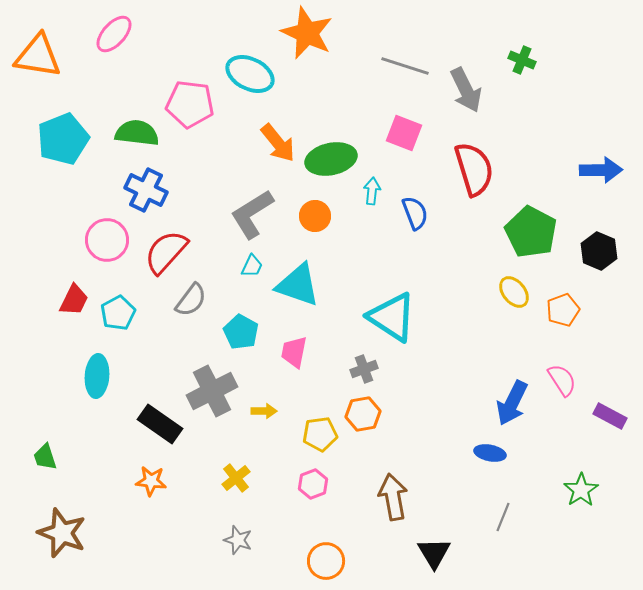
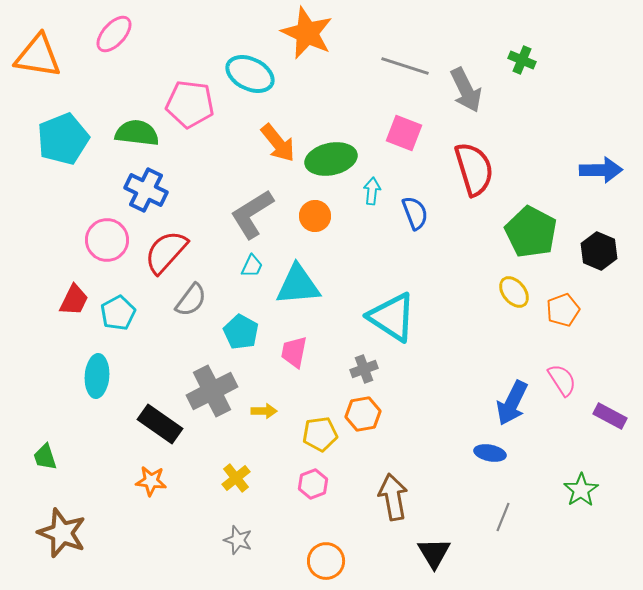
cyan triangle at (298, 285): rotated 24 degrees counterclockwise
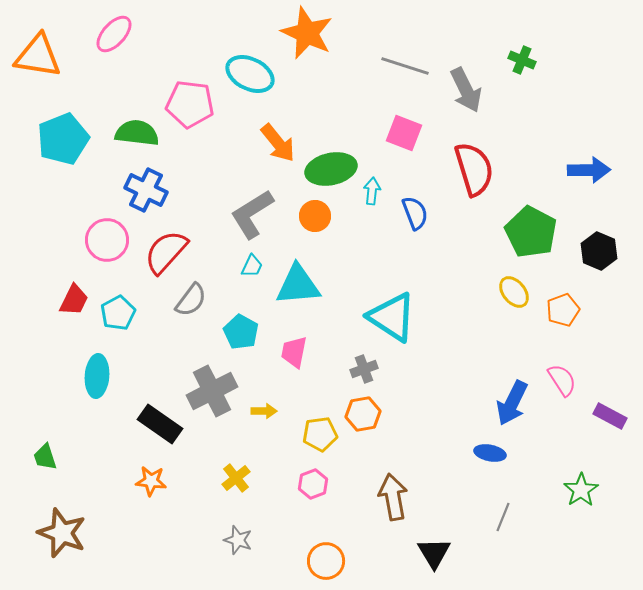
green ellipse at (331, 159): moved 10 px down
blue arrow at (601, 170): moved 12 px left
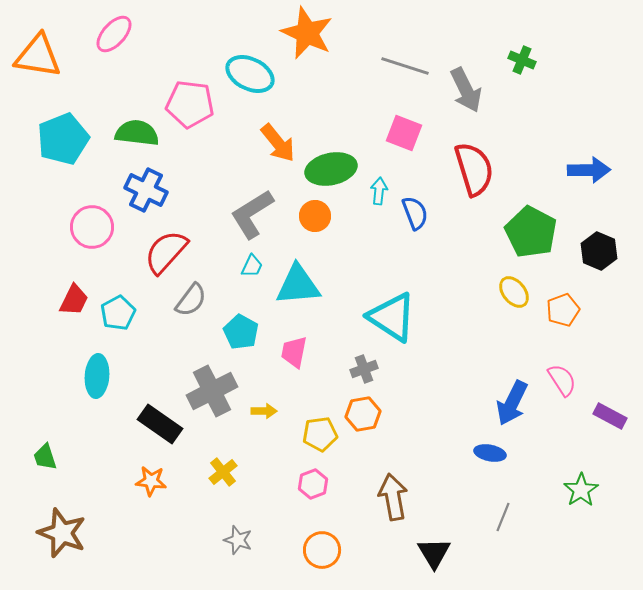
cyan arrow at (372, 191): moved 7 px right
pink circle at (107, 240): moved 15 px left, 13 px up
yellow cross at (236, 478): moved 13 px left, 6 px up
orange circle at (326, 561): moved 4 px left, 11 px up
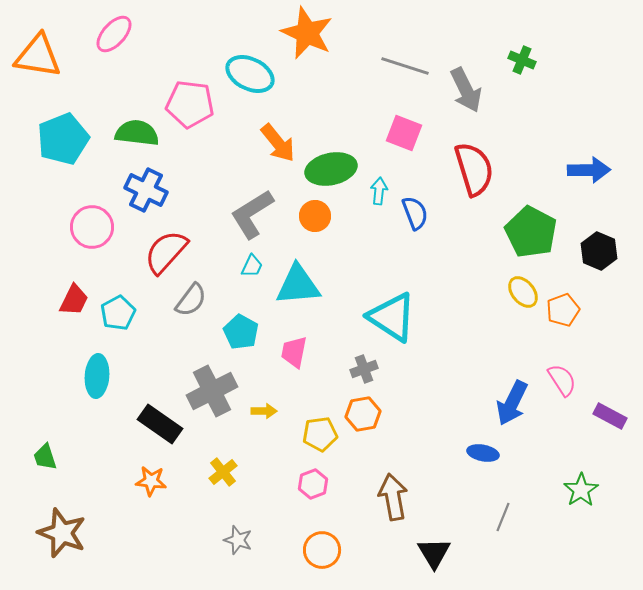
yellow ellipse at (514, 292): moved 9 px right
blue ellipse at (490, 453): moved 7 px left
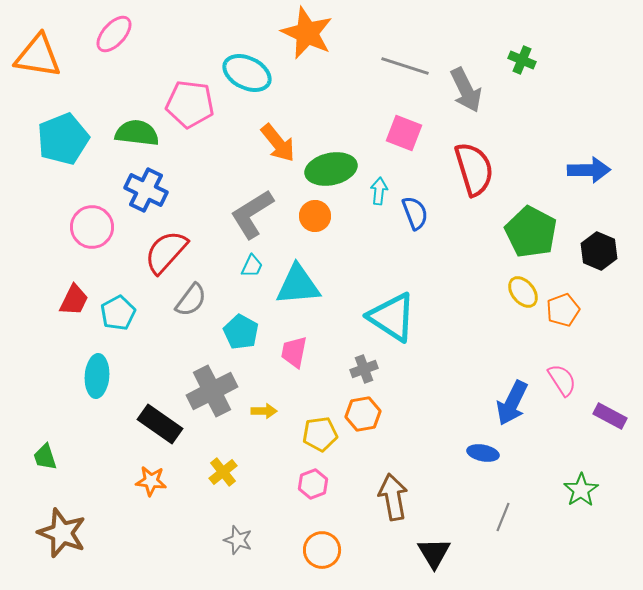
cyan ellipse at (250, 74): moved 3 px left, 1 px up
